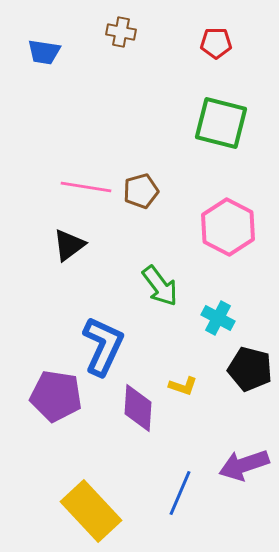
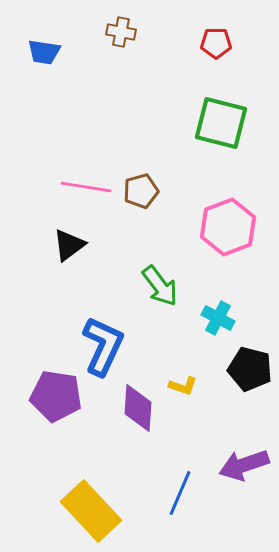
pink hexagon: rotated 12 degrees clockwise
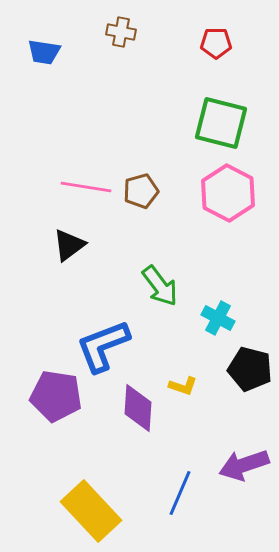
pink hexagon: moved 34 px up; rotated 12 degrees counterclockwise
blue L-shape: rotated 136 degrees counterclockwise
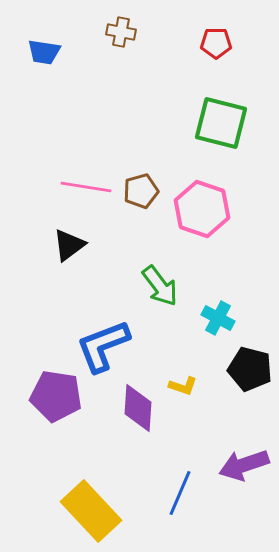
pink hexagon: moved 26 px left, 16 px down; rotated 8 degrees counterclockwise
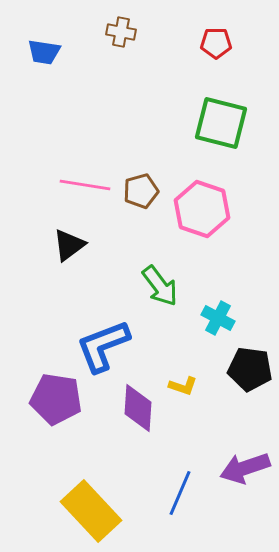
pink line: moved 1 px left, 2 px up
black pentagon: rotated 6 degrees counterclockwise
purple pentagon: moved 3 px down
purple arrow: moved 1 px right, 3 px down
